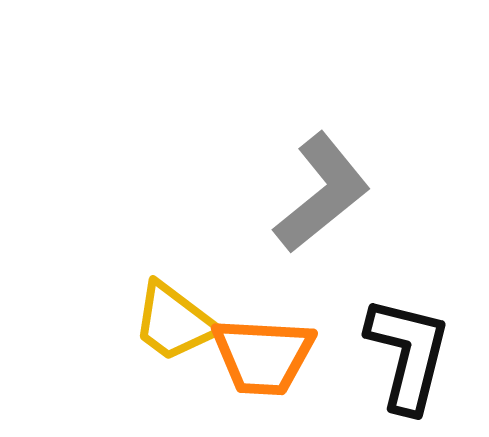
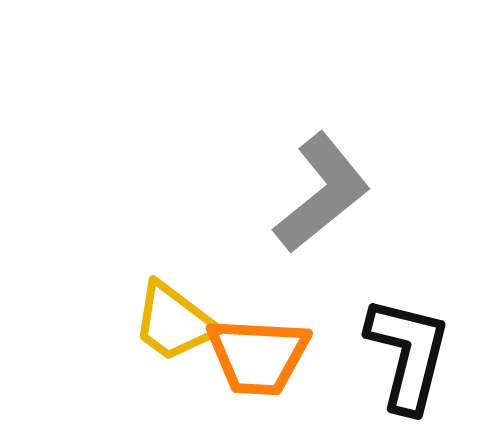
orange trapezoid: moved 5 px left
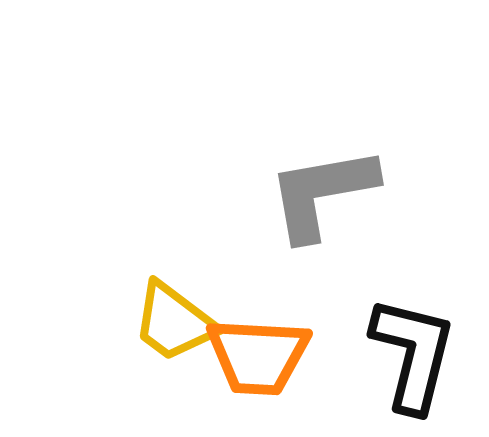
gray L-shape: rotated 151 degrees counterclockwise
black L-shape: moved 5 px right
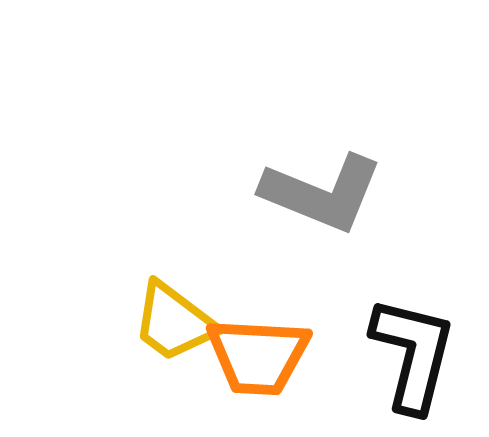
gray L-shape: rotated 148 degrees counterclockwise
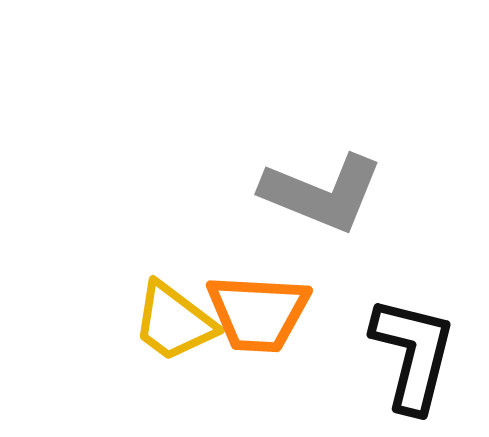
orange trapezoid: moved 43 px up
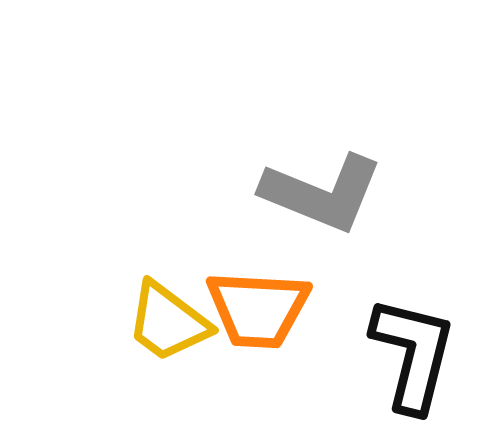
orange trapezoid: moved 4 px up
yellow trapezoid: moved 6 px left
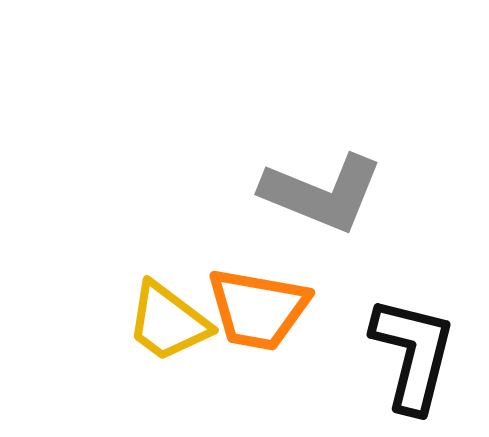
orange trapezoid: rotated 7 degrees clockwise
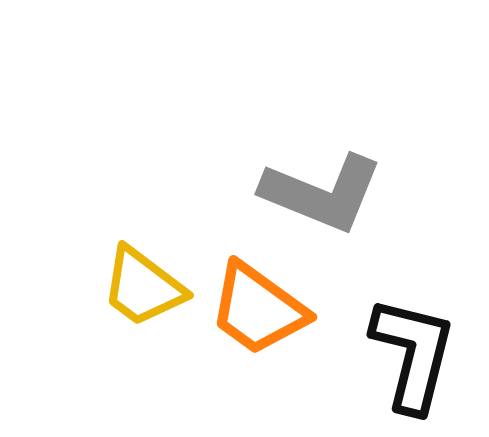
orange trapezoid: rotated 26 degrees clockwise
yellow trapezoid: moved 25 px left, 35 px up
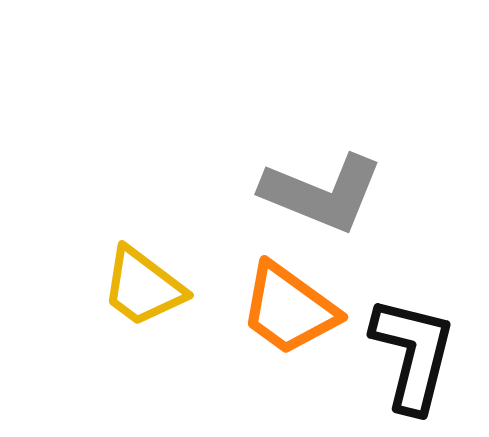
orange trapezoid: moved 31 px right
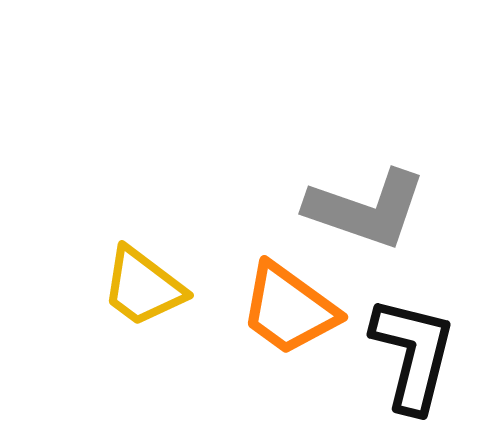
gray L-shape: moved 44 px right, 16 px down; rotated 3 degrees counterclockwise
